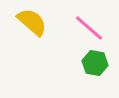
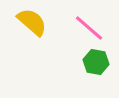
green hexagon: moved 1 px right, 1 px up
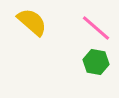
pink line: moved 7 px right
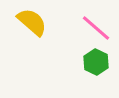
green hexagon: rotated 15 degrees clockwise
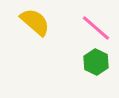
yellow semicircle: moved 3 px right
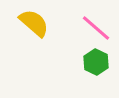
yellow semicircle: moved 1 px left, 1 px down
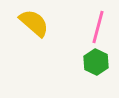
pink line: moved 2 px right, 1 px up; rotated 64 degrees clockwise
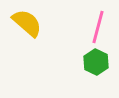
yellow semicircle: moved 7 px left
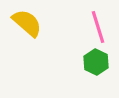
pink line: rotated 32 degrees counterclockwise
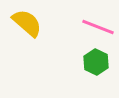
pink line: rotated 52 degrees counterclockwise
